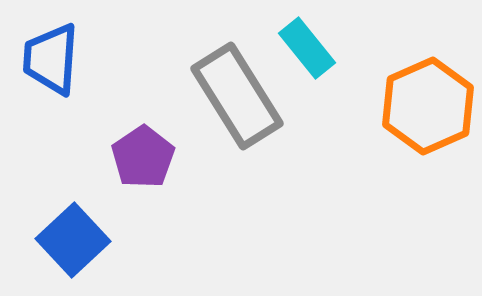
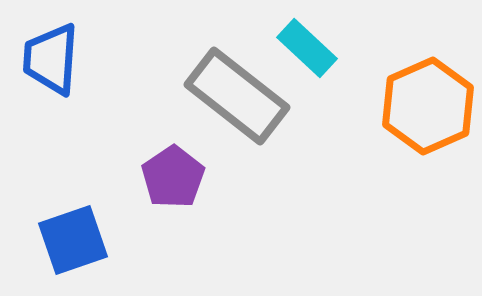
cyan rectangle: rotated 8 degrees counterclockwise
gray rectangle: rotated 20 degrees counterclockwise
purple pentagon: moved 30 px right, 20 px down
blue square: rotated 24 degrees clockwise
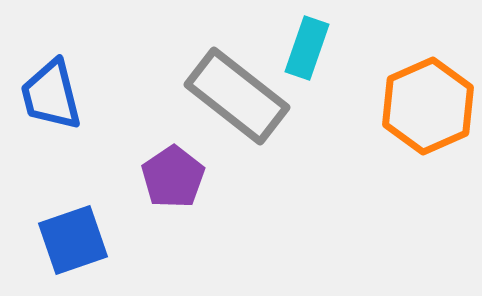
cyan rectangle: rotated 66 degrees clockwise
blue trapezoid: moved 36 px down; rotated 18 degrees counterclockwise
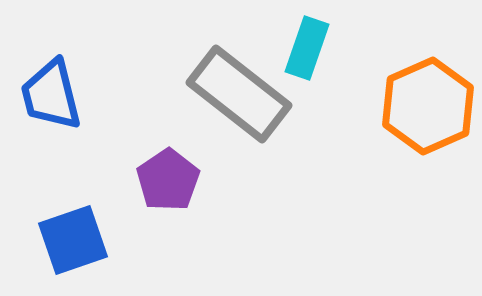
gray rectangle: moved 2 px right, 2 px up
purple pentagon: moved 5 px left, 3 px down
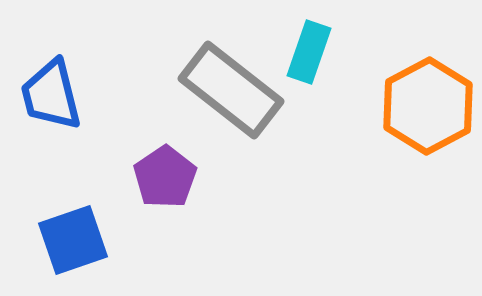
cyan rectangle: moved 2 px right, 4 px down
gray rectangle: moved 8 px left, 4 px up
orange hexagon: rotated 4 degrees counterclockwise
purple pentagon: moved 3 px left, 3 px up
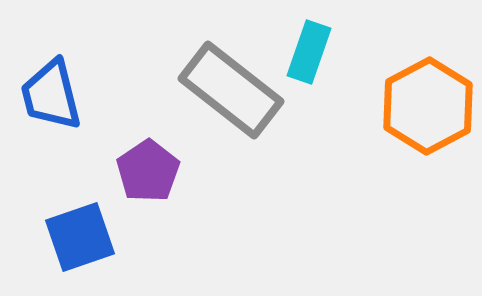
purple pentagon: moved 17 px left, 6 px up
blue square: moved 7 px right, 3 px up
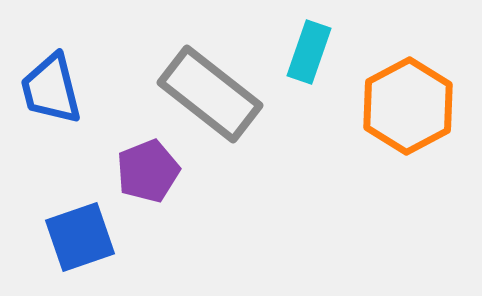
gray rectangle: moved 21 px left, 4 px down
blue trapezoid: moved 6 px up
orange hexagon: moved 20 px left
purple pentagon: rotated 12 degrees clockwise
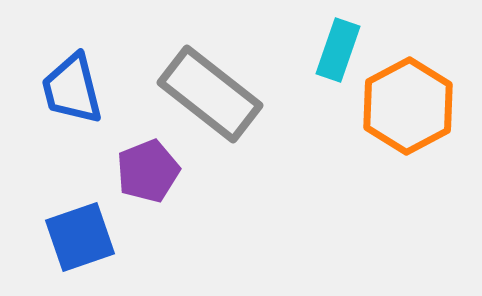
cyan rectangle: moved 29 px right, 2 px up
blue trapezoid: moved 21 px right
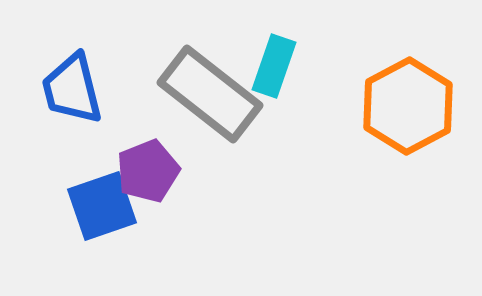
cyan rectangle: moved 64 px left, 16 px down
blue square: moved 22 px right, 31 px up
